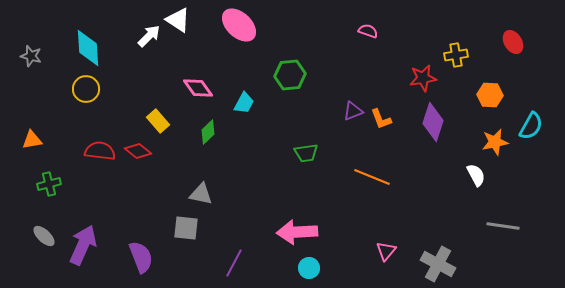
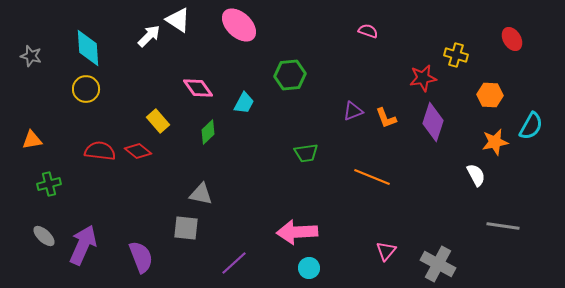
red ellipse: moved 1 px left, 3 px up
yellow cross: rotated 25 degrees clockwise
orange L-shape: moved 5 px right, 1 px up
purple line: rotated 20 degrees clockwise
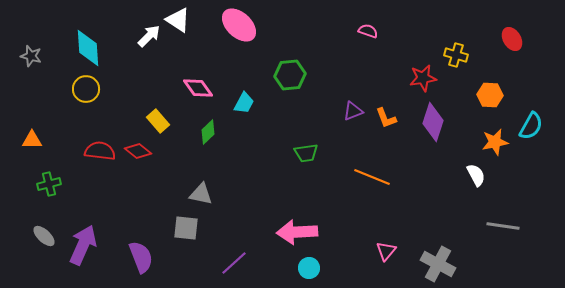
orange triangle: rotated 10 degrees clockwise
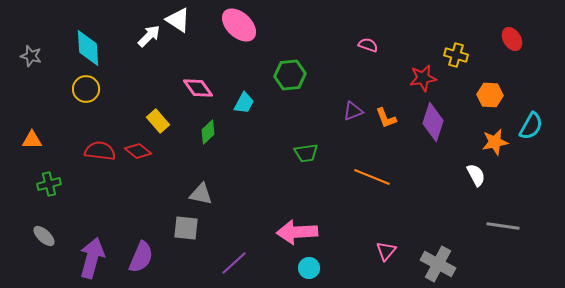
pink semicircle: moved 14 px down
purple arrow: moved 9 px right, 13 px down; rotated 9 degrees counterclockwise
purple semicircle: rotated 44 degrees clockwise
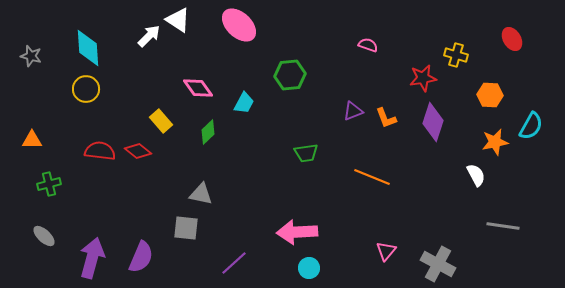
yellow rectangle: moved 3 px right
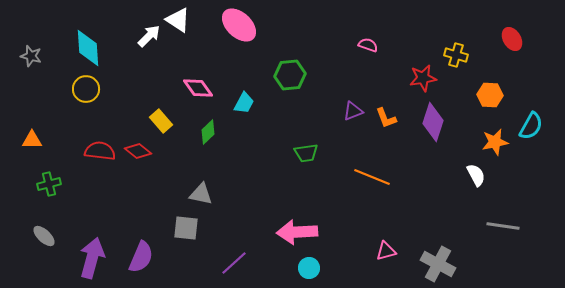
pink triangle: rotated 35 degrees clockwise
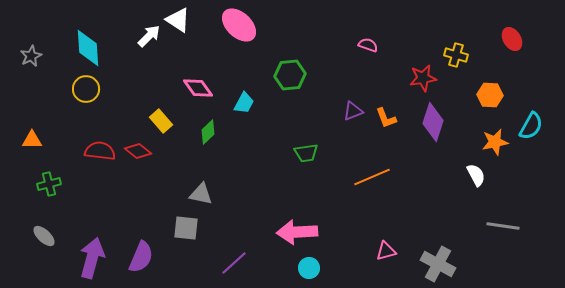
gray star: rotated 30 degrees clockwise
orange line: rotated 45 degrees counterclockwise
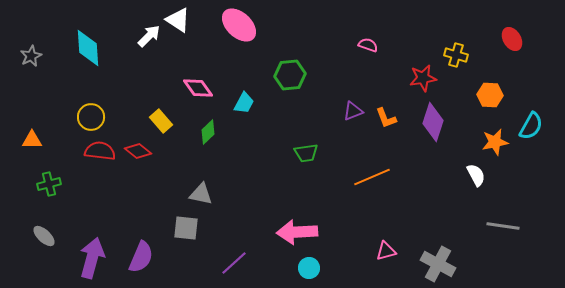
yellow circle: moved 5 px right, 28 px down
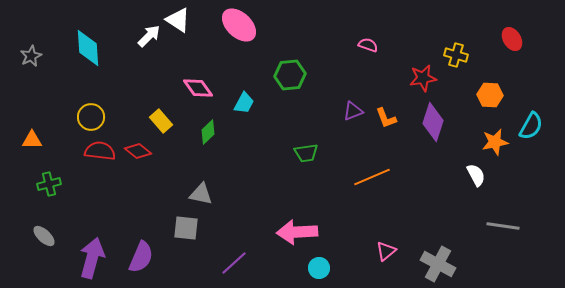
pink triangle: rotated 25 degrees counterclockwise
cyan circle: moved 10 px right
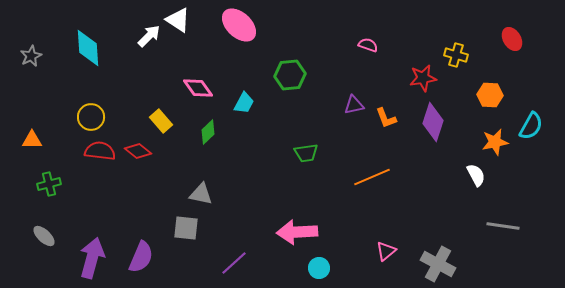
purple triangle: moved 1 px right, 6 px up; rotated 10 degrees clockwise
